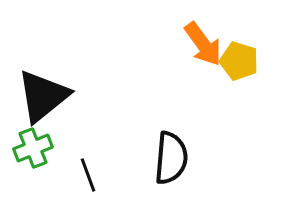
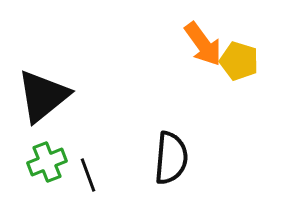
green cross: moved 14 px right, 14 px down
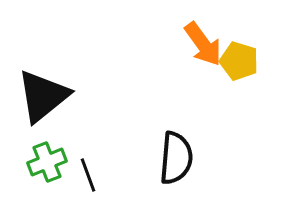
black semicircle: moved 5 px right
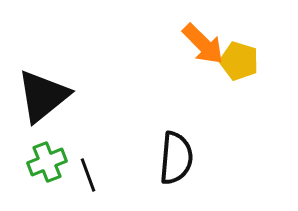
orange arrow: rotated 9 degrees counterclockwise
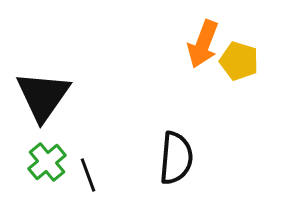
orange arrow: rotated 66 degrees clockwise
black triangle: rotated 16 degrees counterclockwise
green cross: rotated 18 degrees counterclockwise
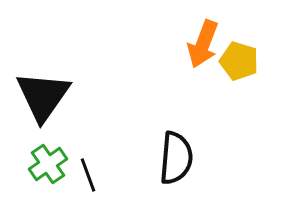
green cross: moved 1 px right, 2 px down; rotated 6 degrees clockwise
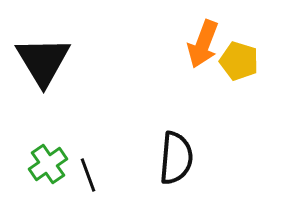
black triangle: moved 35 px up; rotated 6 degrees counterclockwise
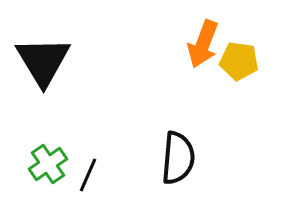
yellow pentagon: rotated 9 degrees counterclockwise
black semicircle: moved 2 px right
black line: rotated 44 degrees clockwise
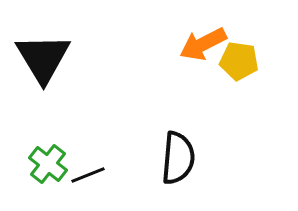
orange arrow: rotated 42 degrees clockwise
black triangle: moved 3 px up
green cross: rotated 18 degrees counterclockwise
black line: rotated 44 degrees clockwise
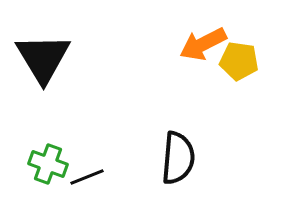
green cross: rotated 18 degrees counterclockwise
black line: moved 1 px left, 2 px down
